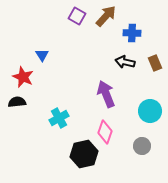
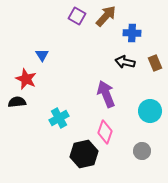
red star: moved 3 px right, 2 px down
gray circle: moved 5 px down
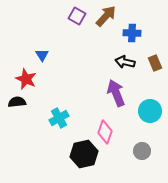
purple arrow: moved 10 px right, 1 px up
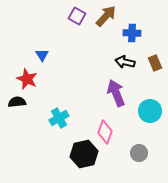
red star: moved 1 px right
gray circle: moved 3 px left, 2 px down
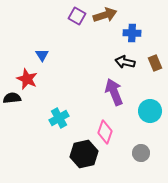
brown arrow: moved 1 px left, 1 px up; rotated 30 degrees clockwise
purple arrow: moved 2 px left, 1 px up
black semicircle: moved 5 px left, 4 px up
gray circle: moved 2 px right
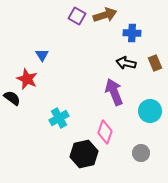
black arrow: moved 1 px right, 1 px down
black semicircle: rotated 42 degrees clockwise
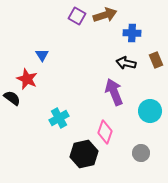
brown rectangle: moved 1 px right, 3 px up
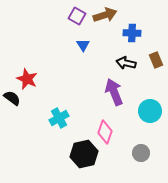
blue triangle: moved 41 px right, 10 px up
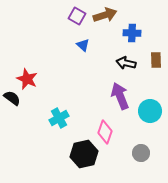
blue triangle: rotated 16 degrees counterclockwise
brown rectangle: rotated 21 degrees clockwise
purple arrow: moved 6 px right, 4 px down
